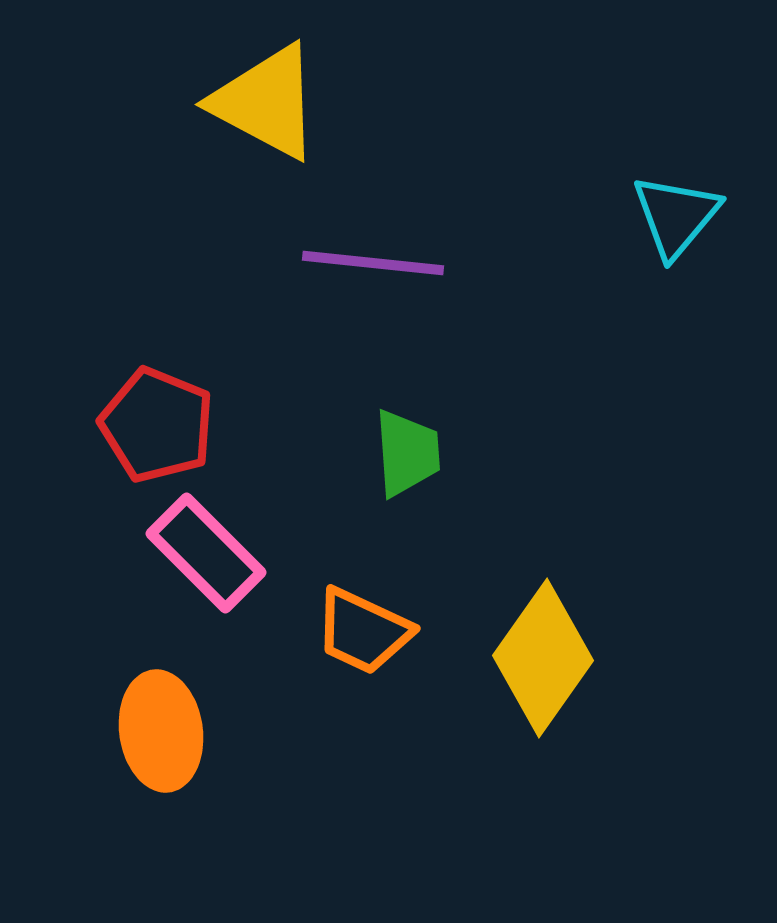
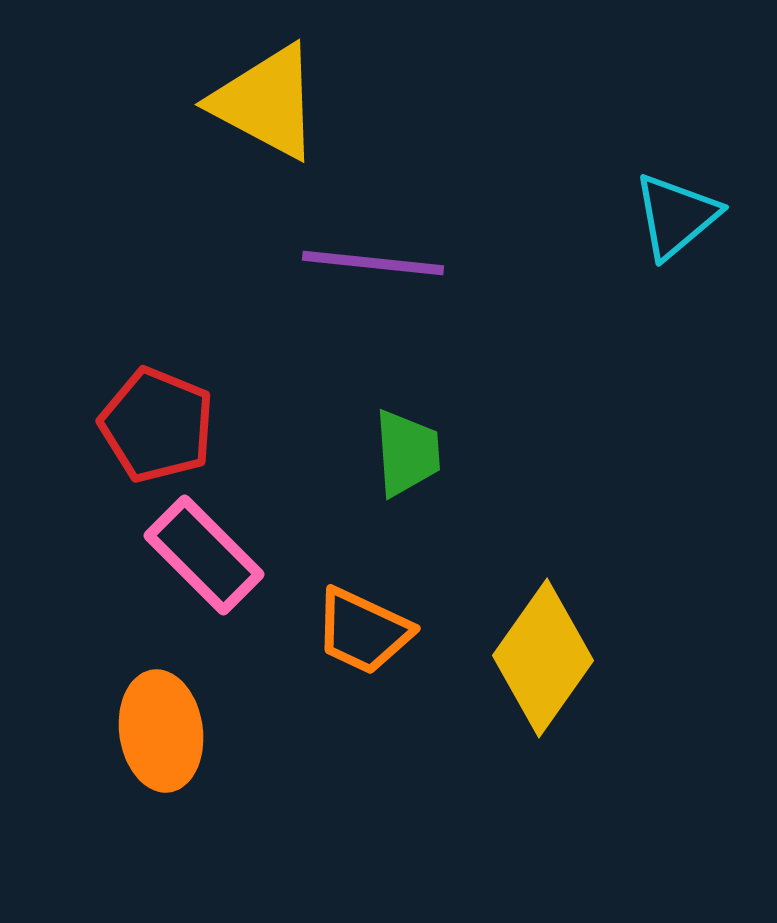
cyan triangle: rotated 10 degrees clockwise
pink rectangle: moved 2 px left, 2 px down
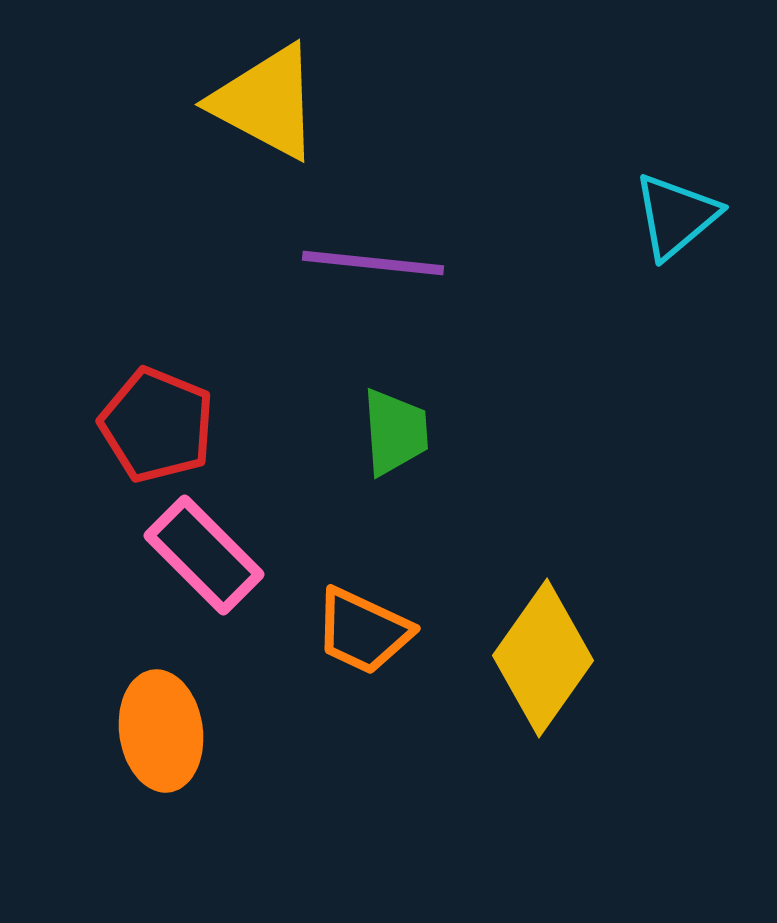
green trapezoid: moved 12 px left, 21 px up
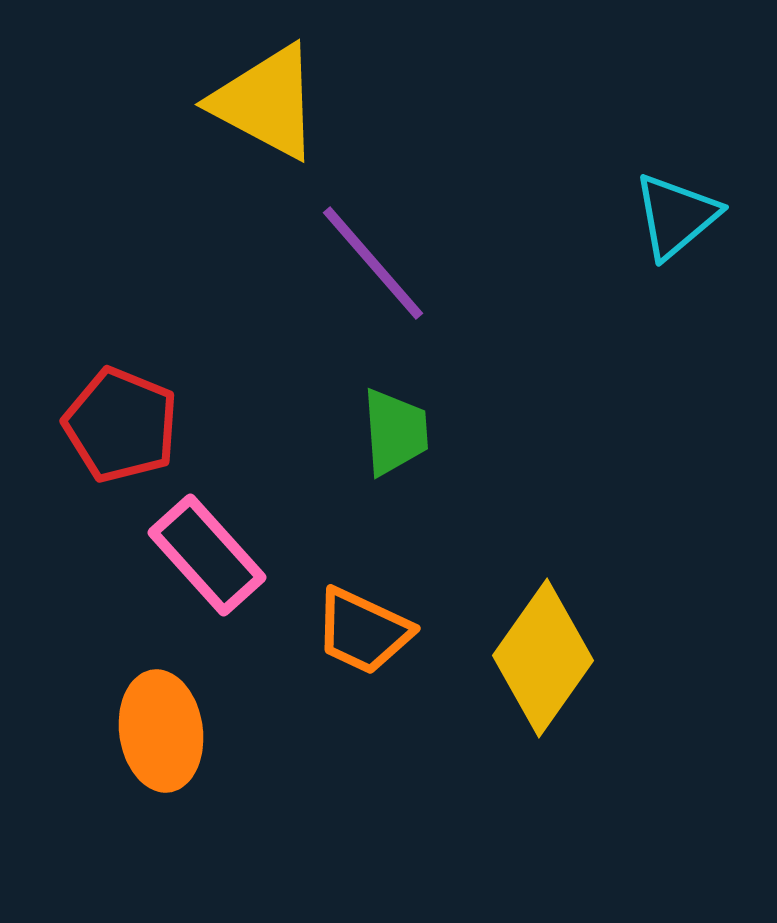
purple line: rotated 43 degrees clockwise
red pentagon: moved 36 px left
pink rectangle: moved 3 px right; rotated 3 degrees clockwise
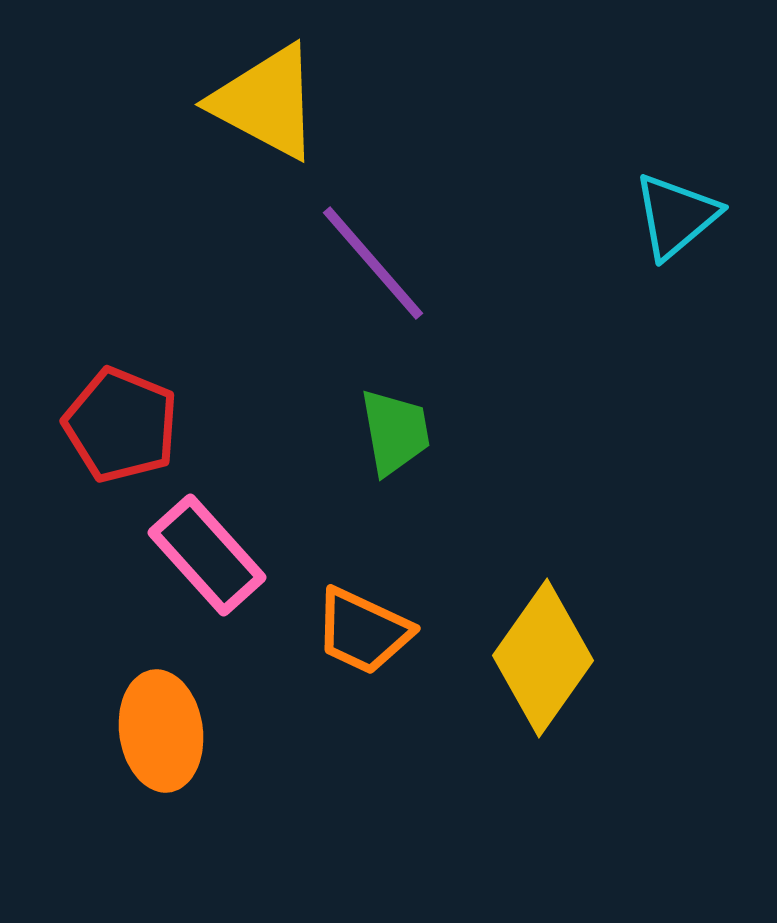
green trapezoid: rotated 6 degrees counterclockwise
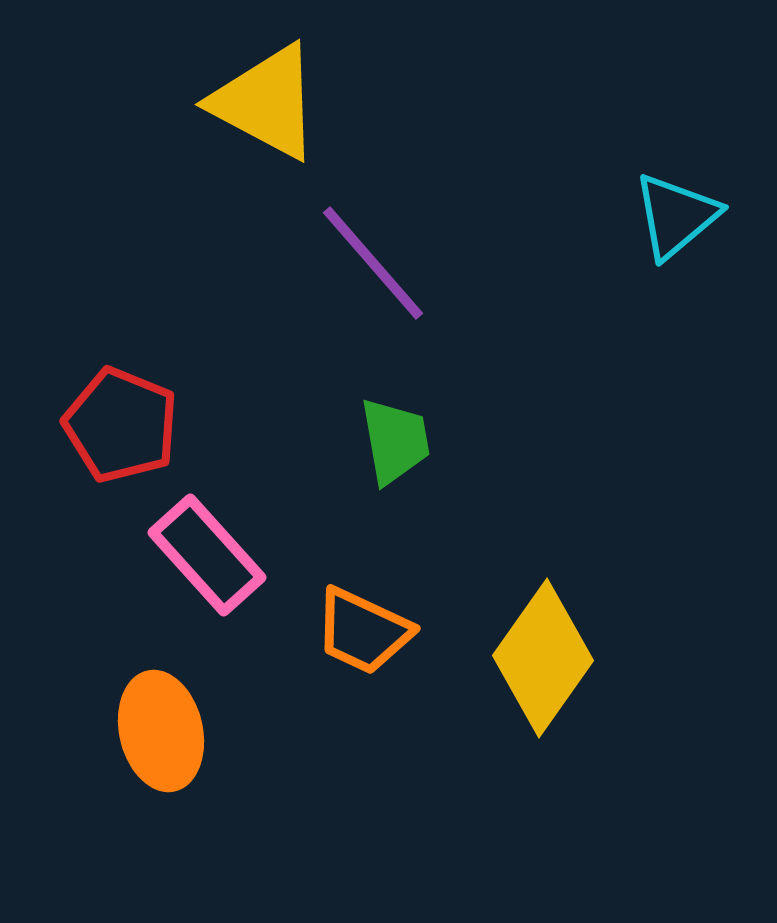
green trapezoid: moved 9 px down
orange ellipse: rotated 5 degrees counterclockwise
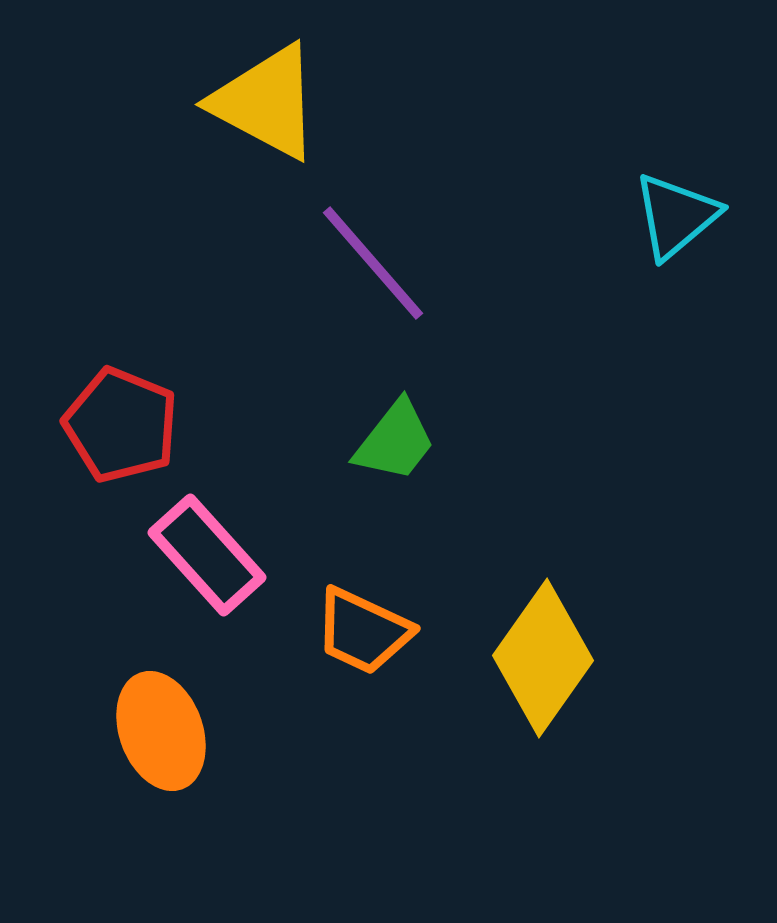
green trapezoid: rotated 48 degrees clockwise
orange ellipse: rotated 7 degrees counterclockwise
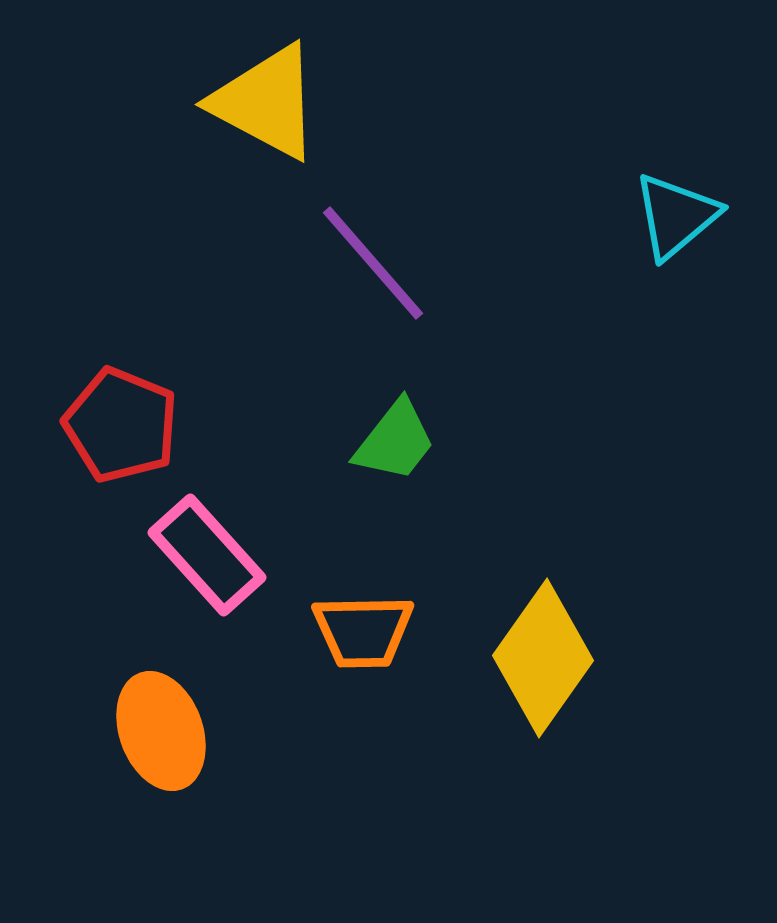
orange trapezoid: rotated 26 degrees counterclockwise
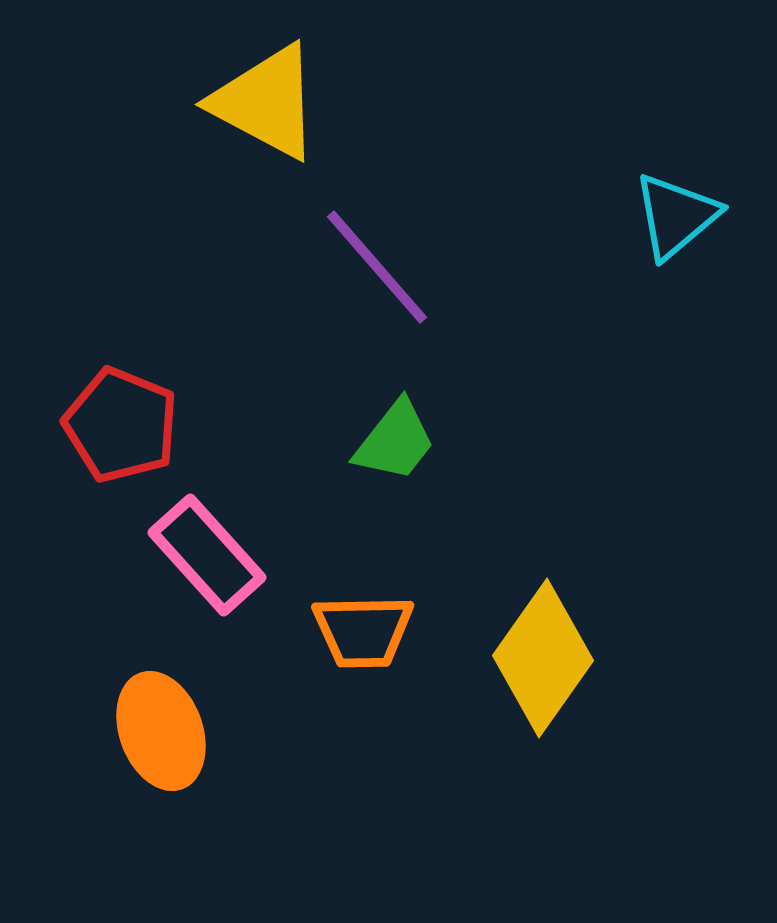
purple line: moved 4 px right, 4 px down
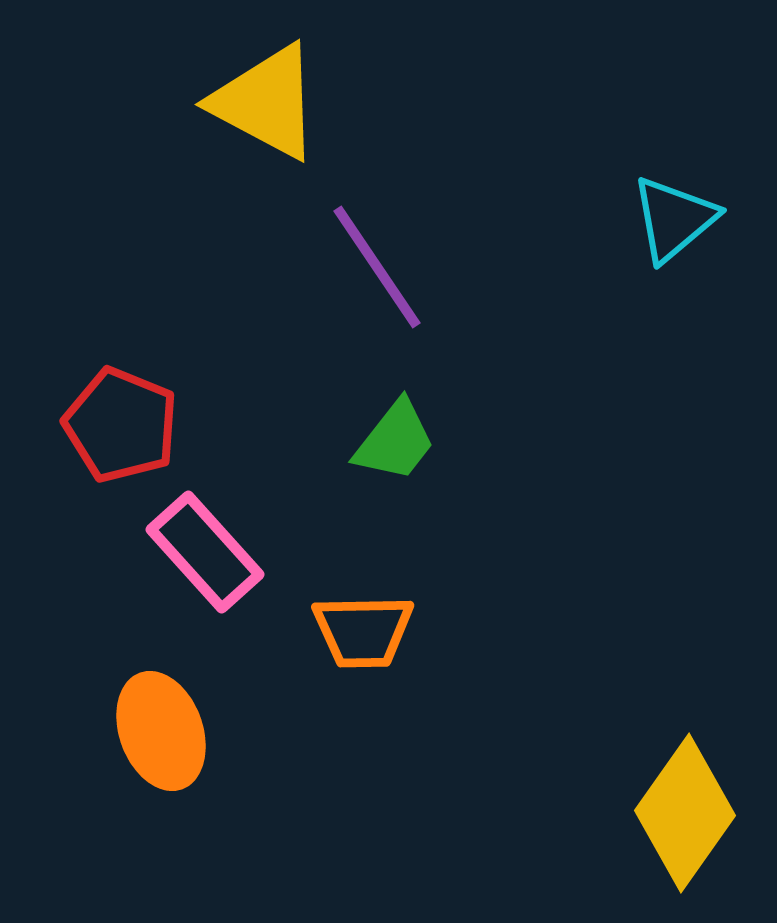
cyan triangle: moved 2 px left, 3 px down
purple line: rotated 7 degrees clockwise
pink rectangle: moved 2 px left, 3 px up
yellow diamond: moved 142 px right, 155 px down
